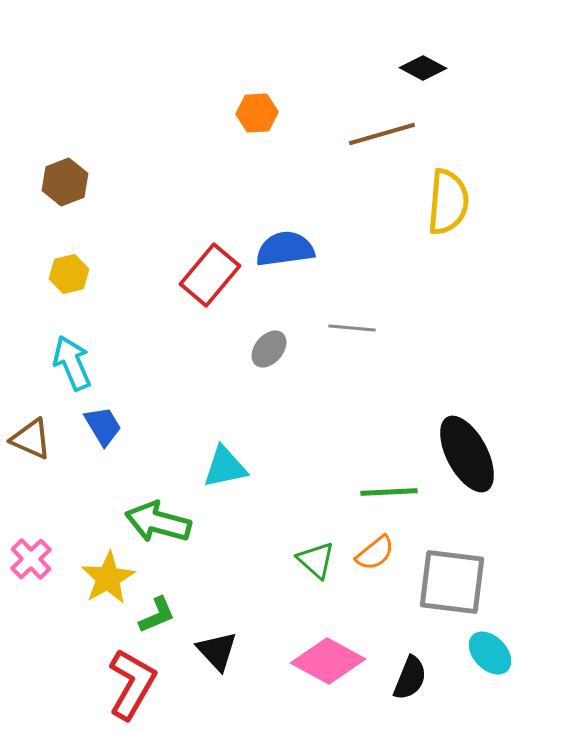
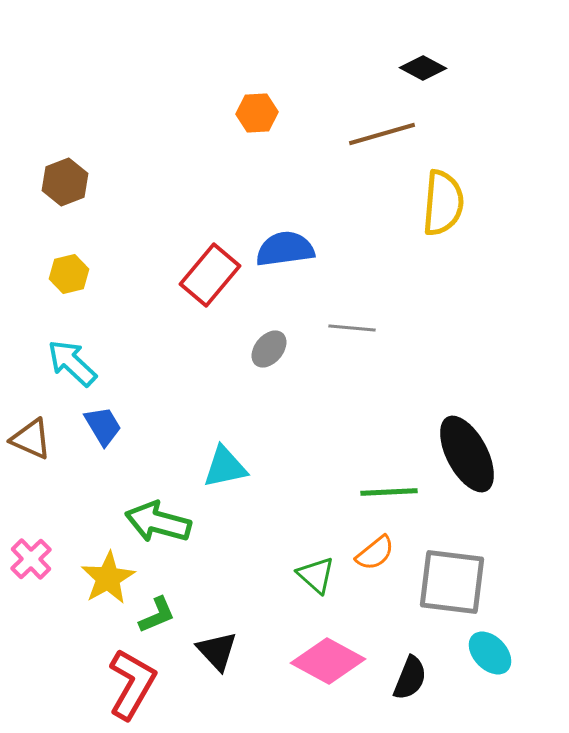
yellow semicircle: moved 5 px left, 1 px down
cyan arrow: rotated 24 degrees counterclockwise
green triangle: moved 15 px down
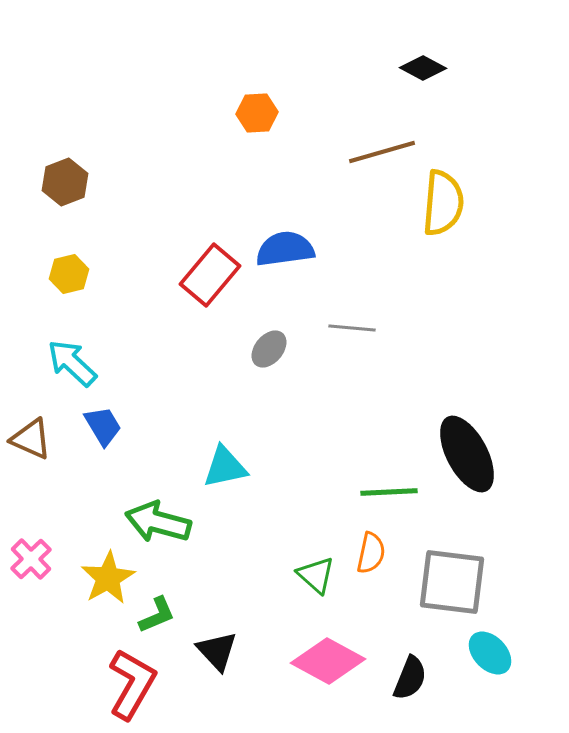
brown line: moved 18 px down
orange semicircle: moved 4 px left; rotated 39 degrees counterclockwise
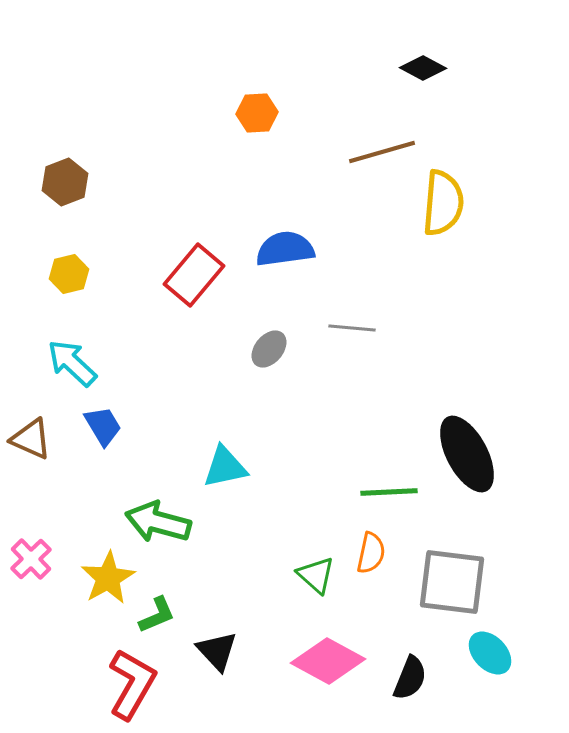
red rectangle: moved 16 px left
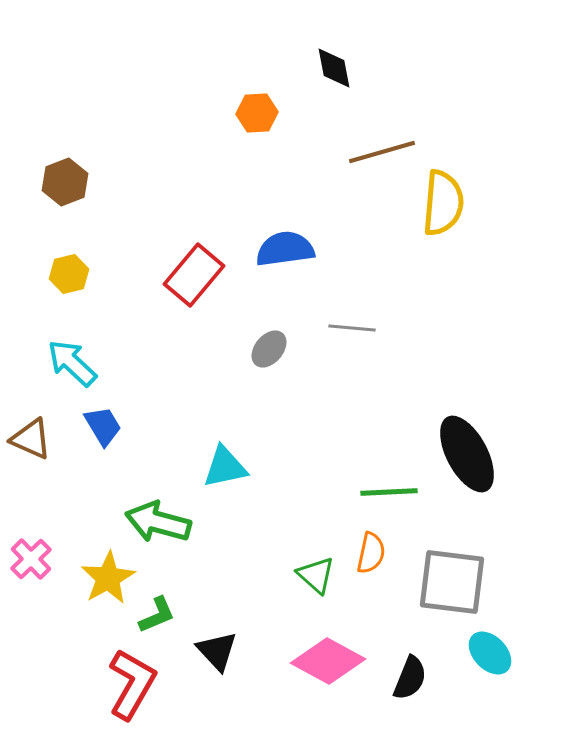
black diamond: moved 89 px left; rotated 51 degrees clockwise
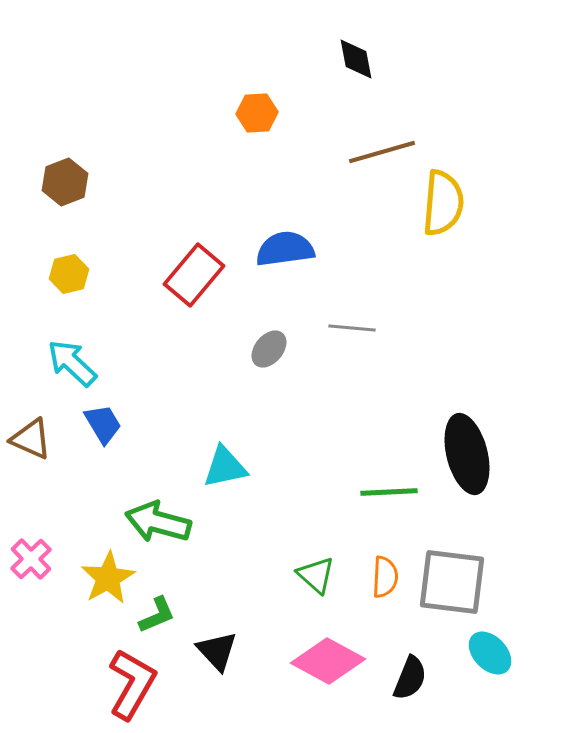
black diamond: moved 22 px right, 9 px up
blue trapezoid: moved 2 px up
black ellipse: rotated 14 degrees clockwise
orange semicircle: moved 14 px right, 24 px down; rotated 9 degrees counterclockwise
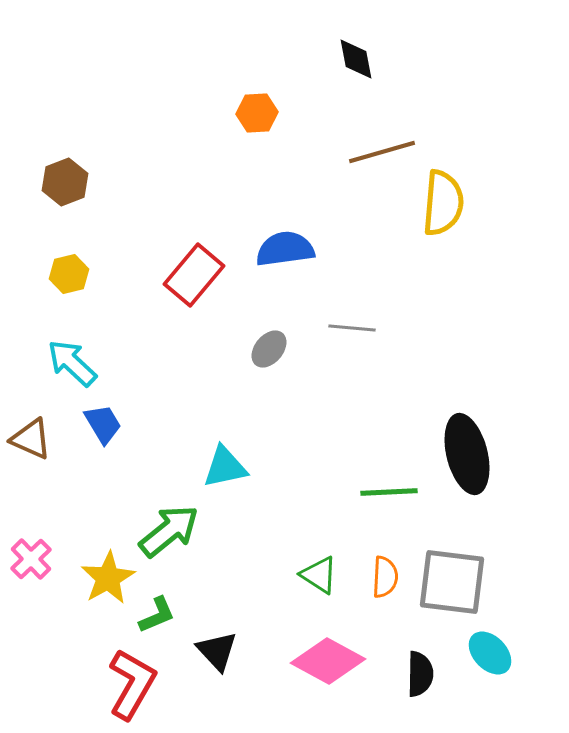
green arrow: moved 11 px right, 9 px down; rotated 126 degrees clockwise
green triangle: moved 3 px right; rotated 9 degrees counterclockwise
black semicircle: moved 10 px right, 4 px up; rotated 21 degrees counterclockwise
